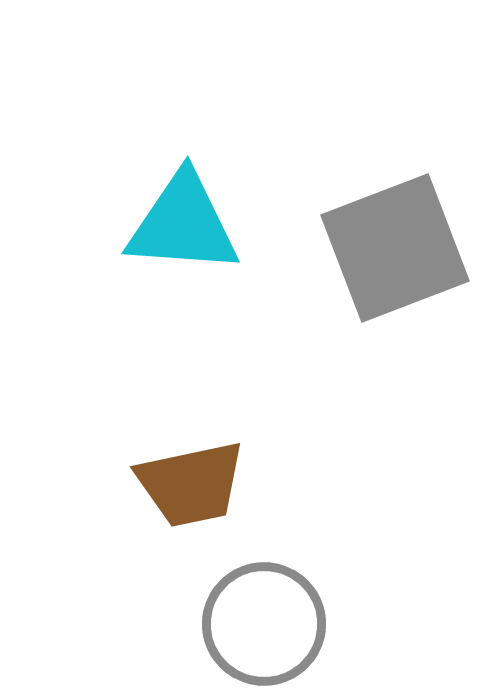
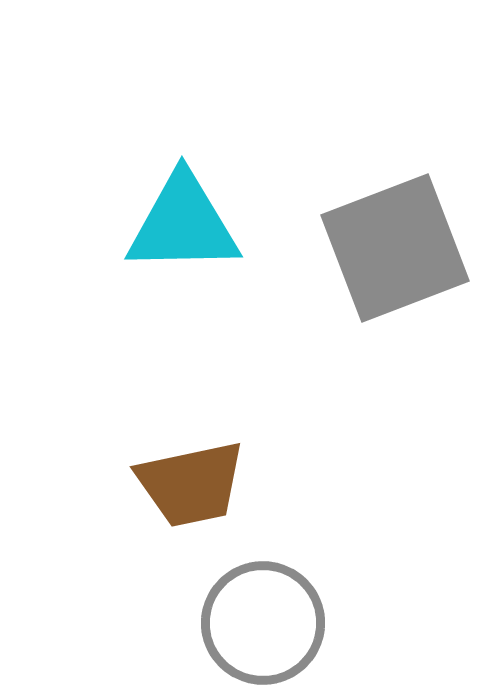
cyan triangle: rotated 5 degrees counterclockwise
gray circle: moved 1 px left, 1 px up
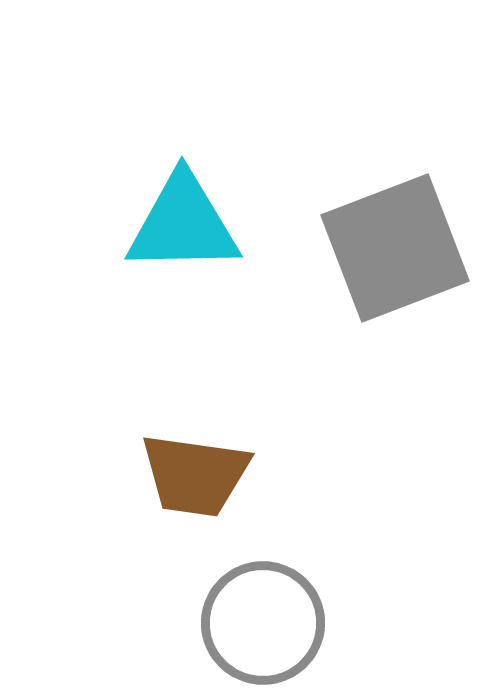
brown trapezoid: moved 4 px right, 9 px up; rotated 20 degrees clockwise
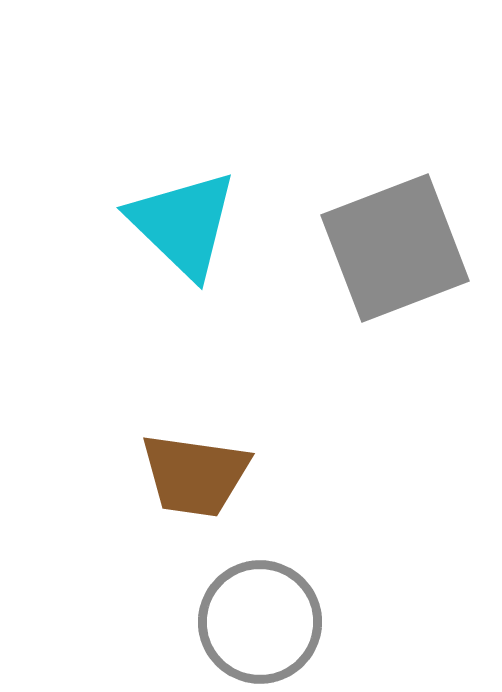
cyan triangle: rotated 45 degrees clockwise
gray circle: moved 3 px left, 1 px up
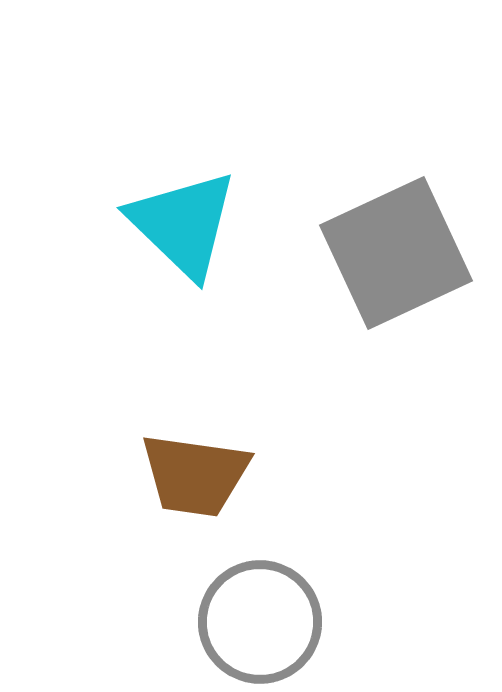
gray square: moved 1 px right, 5 px down; rotated 4 degrees counterclockwise
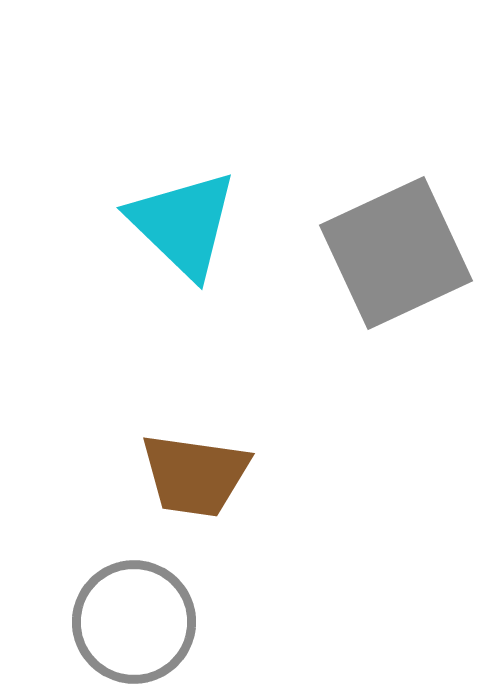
gray circle: moved 126 px left
